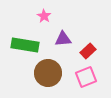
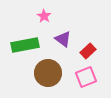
purple triangle: rotated 42 degrees clockwise
green rectangle: rotated 20 degrees counterclockwise
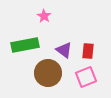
purple triangle: moved 1 px right, 11 px down
red rectangle: rotated 42 degrees counterclockwise
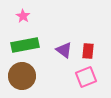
pink star: moved 21 px left
brown circle: moved 26 px left, 3 px down
